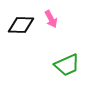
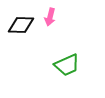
pink arrow: moved 1 px left, 2 px up; rotated 42 degrees clockwise
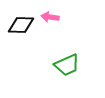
pink arrow: rotated 84 degrees clockwise
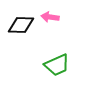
green trapezoid: moved 10 px left
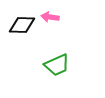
black diamond: moved 1 px right
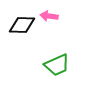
pink arrow: moved 1 px left, 1 px up
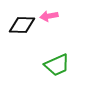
pink arrow: rotated 18 degrees counterclockwise
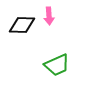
pink arrow: rotated 84 degrees counterclockwise
